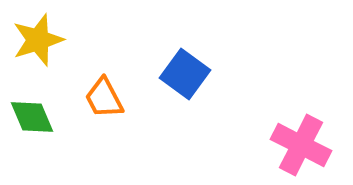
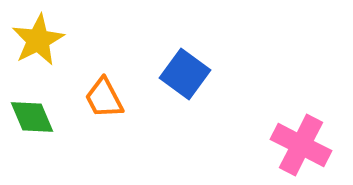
yellow star: rotated 10 degrees counterclockwise
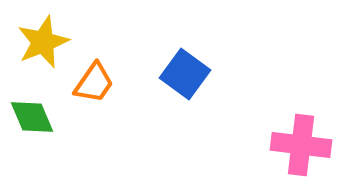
yellow star: moved 5 px right, 2 px down; rotated 6 degrees clockwise
orange trapezoid: moved 10 px left, 15 px up; rotated 117 degrees counterclockwise
pink cross: rotated 20 degrees counterclockwise
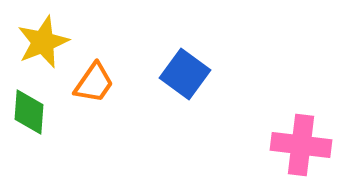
green diamond: moved 3 px left, 5 px up; rotated 27 degrees clockwise
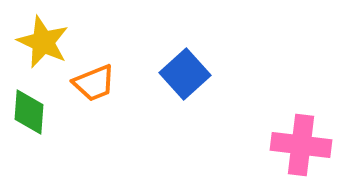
yellow star: rotated 26 degrees counterclockwise
blue square: rotated 12 degrees clockwise
orange trapezoid: rotated 33 degrees clockwise
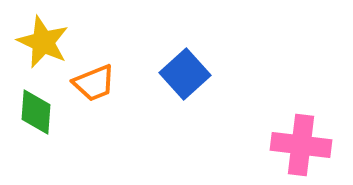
green diamond: moved 7 px right
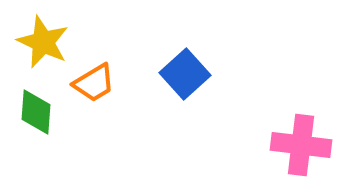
orange trapezoid: rotated 9 degrees counterclockwise
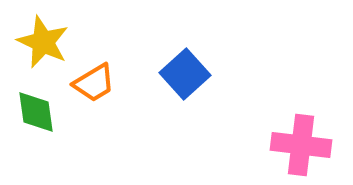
green diamond: rotated 12 degrees counterclockwise
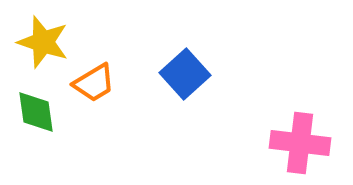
yellow star: rotated 6 degrees counterclockwise
pink cross: moved 1 px left, 2 px up
